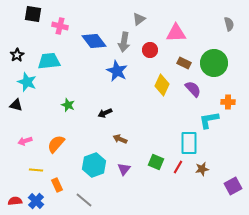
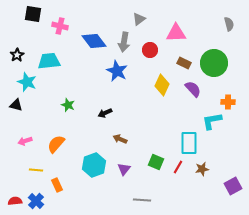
cyan L-shape: moved 3 px right, 1 px down
gray line: moved 58 px right; rotated 36 degrees counterclockwise
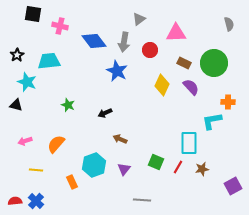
purple semicircle: moved 2 px left, 2 px up
orange rectangle: moved 15 px right, 3 px up
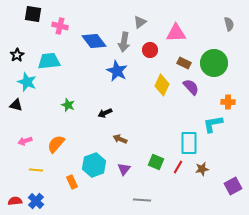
gray triangle: moved 1 px right, 3 px down
cyan L-shape: moved 1 px right, 3 px down
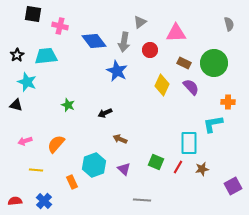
cyan trapezoid: moved 3 px left, 5 px up
purple triangle: rotated 24 degrees counterclockwise
blue cross: moved 8 px right
